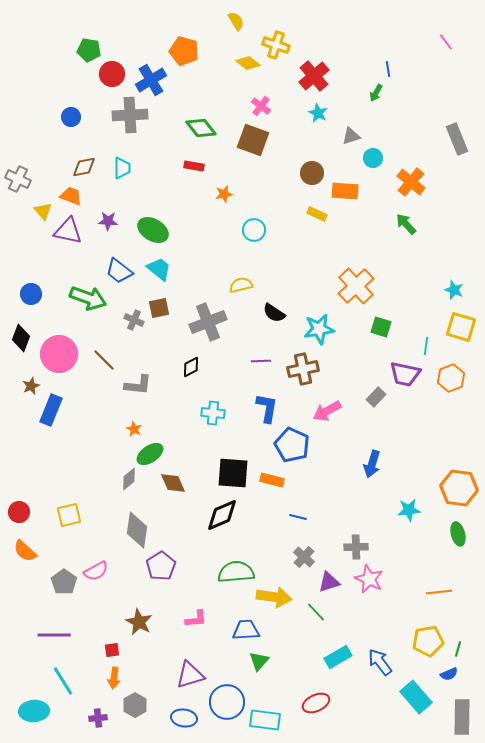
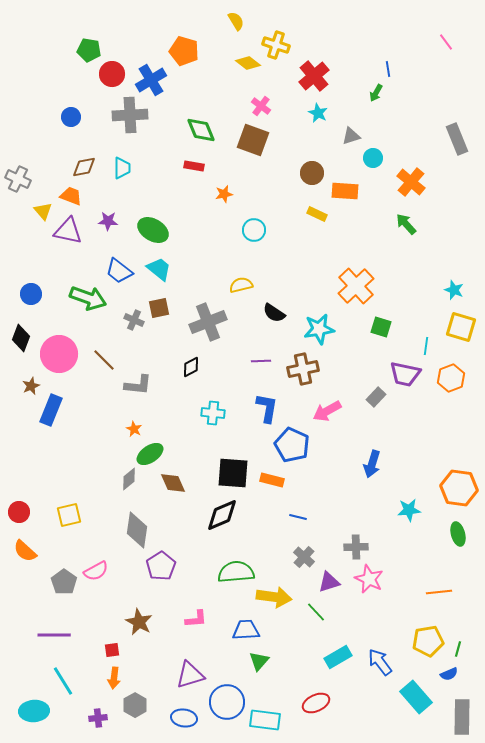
green diamond at (201, 128): moved 2 px down; rotated 16 degrees clockwise
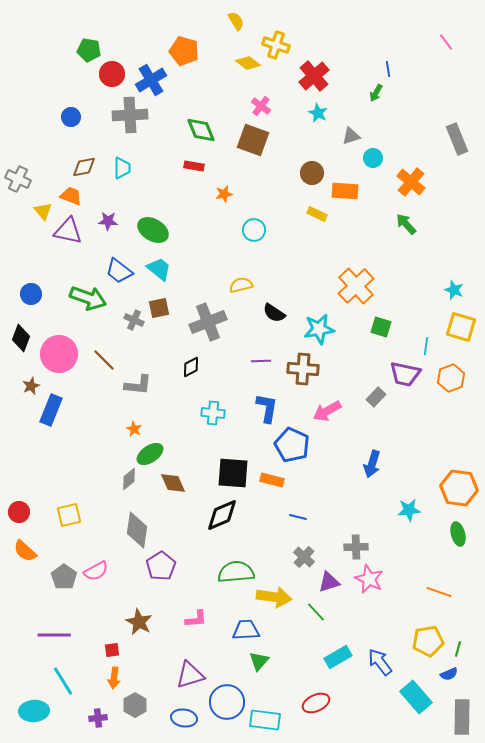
brown cross at (303, 369): rotated 16 degrees clockwise
gray pentagon at (64, 582): moved 5 px up
orange line at (439, 592): rotated 25 degrees clockwise
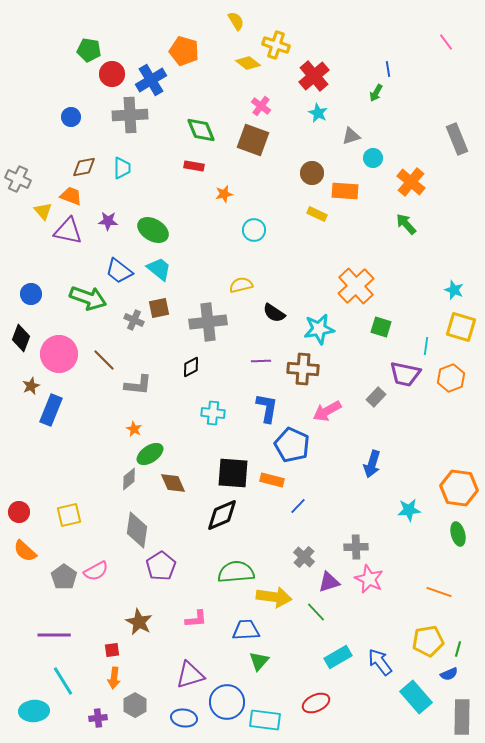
gray cross at (208, 322): rotated 15 degrees clockwise
blue line at (298, 517): moved 11 px up; rotated 60 degrees counterclockwise
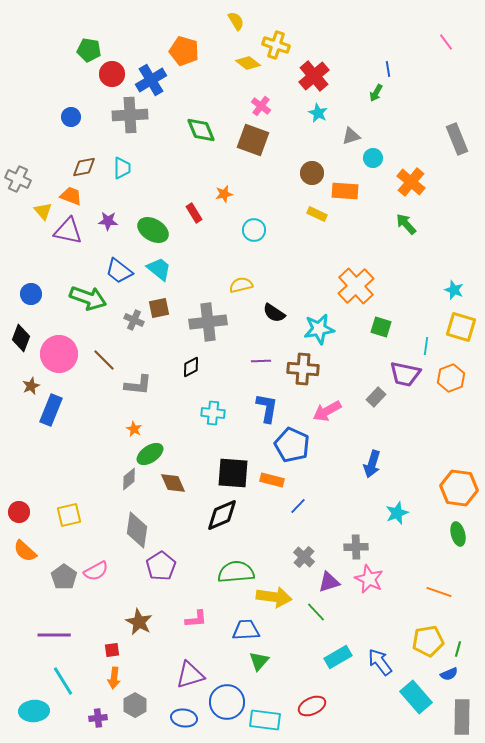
red rectangle at (194, 166): moved 47 px down; rotated 48 degrees clockwise
cyan star at (409, 510): moved 12 px left, 3 px down; rotated 15 degrees counterclockwise
red ellipse at (316, 703): moved 4 px left, 3 px down
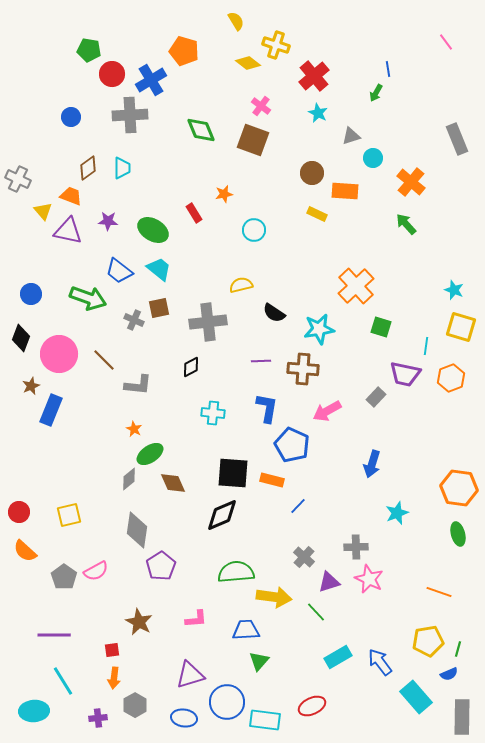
brown diamond at (84, 167): moved 4 px right, 1 px down; rotated 25 degrees counterclockwise
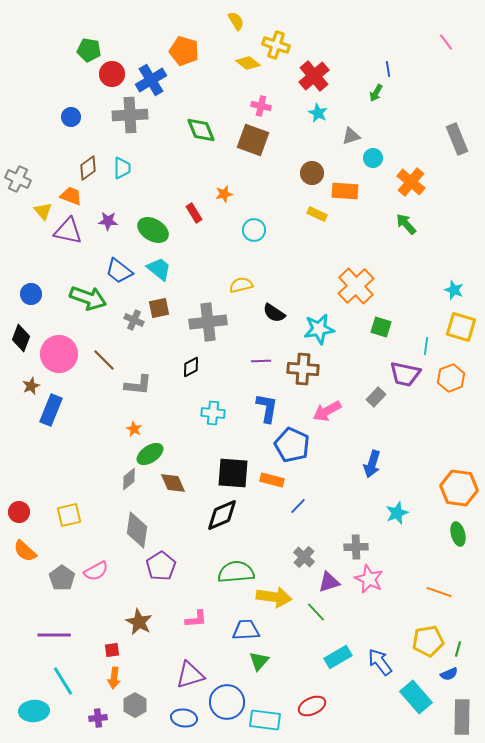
pink cross at (261, 106): rotated 24 degrees counterclockwise
gray pentagon at (64, 577): moved 2 px left, 1 px down
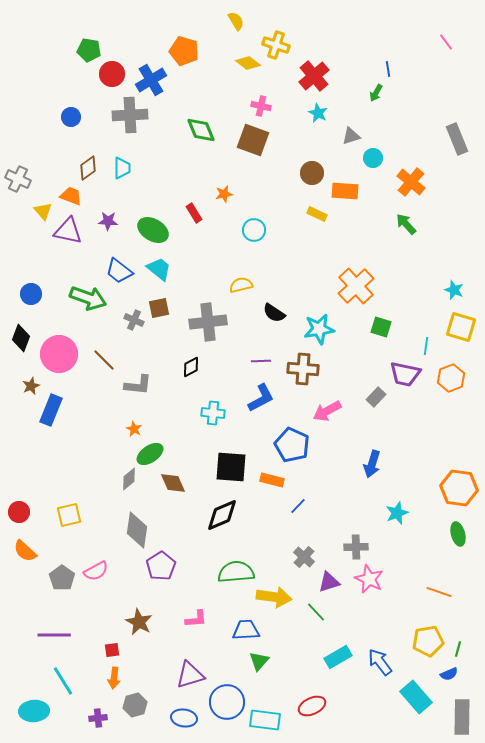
blue L-shape at (267, 408): moved 6 px left, 10 px up; rotated 52 degrees clockwise
black square at (233, 473): moved 2 px left, 6 px up
gray hexagon at (135, 705): rotated 15 degrees clockwise
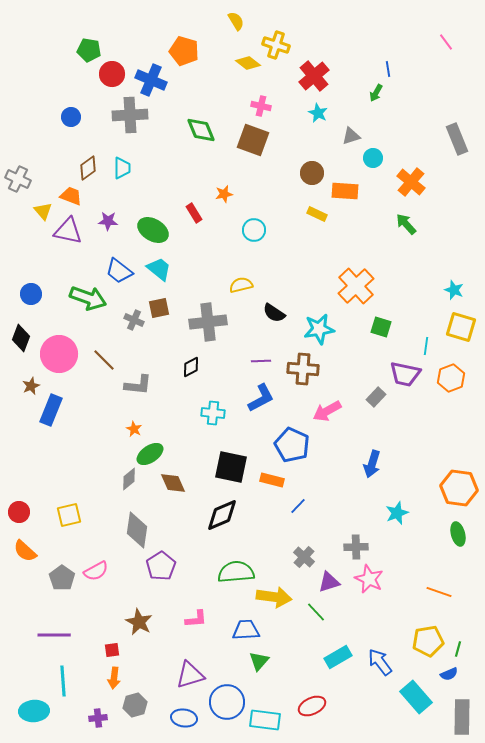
blue cross at (151, 80): rotated 36 degrees counterclockwise
black square at (231, 467): rotated 8 degrees clockwise
cyan line at (63, 681): rotated 28 degrees clockwise
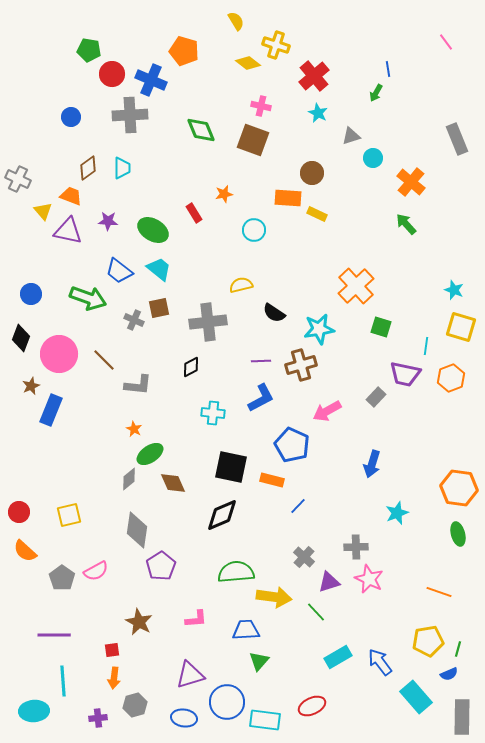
orange rectangle at (345, 191): moved 57 px left, 7 px down
brown cross at (303, 369): moved 2 px left, 4 px up; rotated 20 degrees counterclockwise
